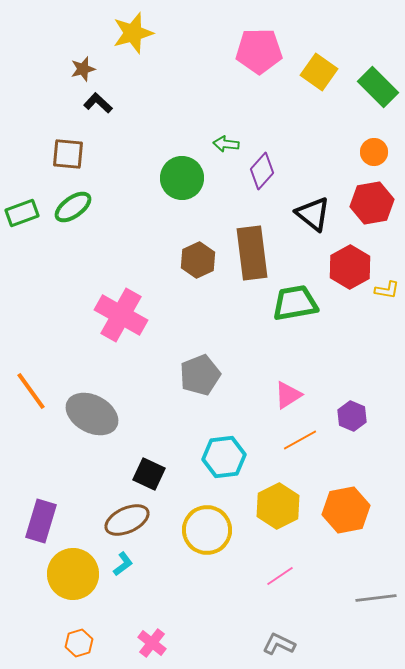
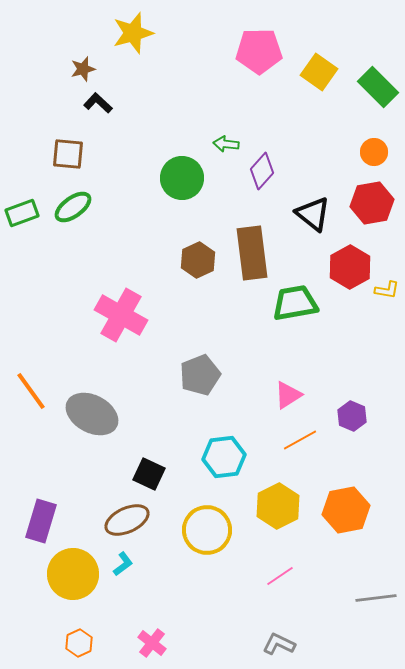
orange hexagon at (79, 643): rotated 8 degrees counterclockwise
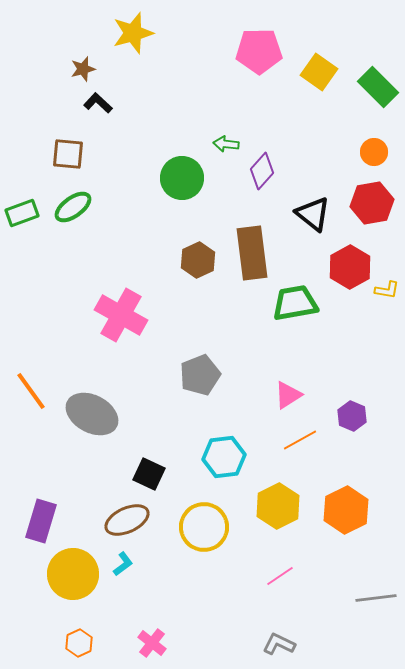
orange hexagon at (346, 510): rotated 15 degrees counterclockwise
yellow circle at (207, 530): moved 3 px left, 3 px up
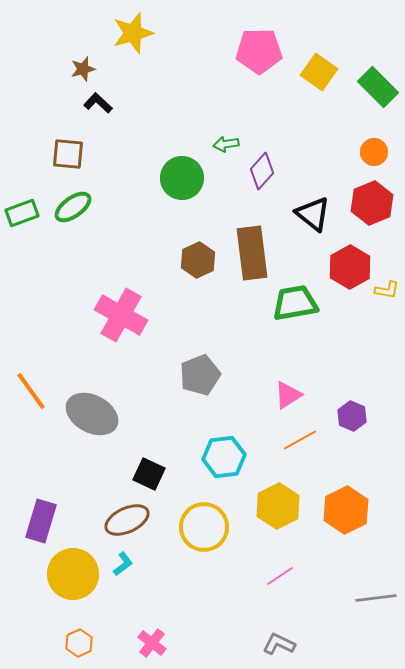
green arrow at (226, 144): rotated 15 degrees counterclockwise
red hexagon at (372, 203): rotated 12 degrees counterclockwise
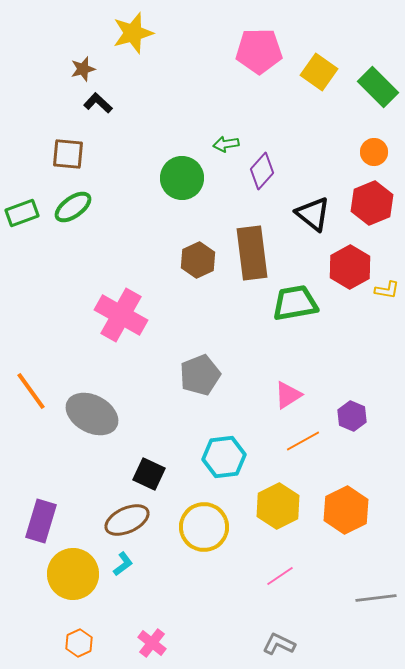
orange line at (300, 440): moved 3 px right, 1 px down
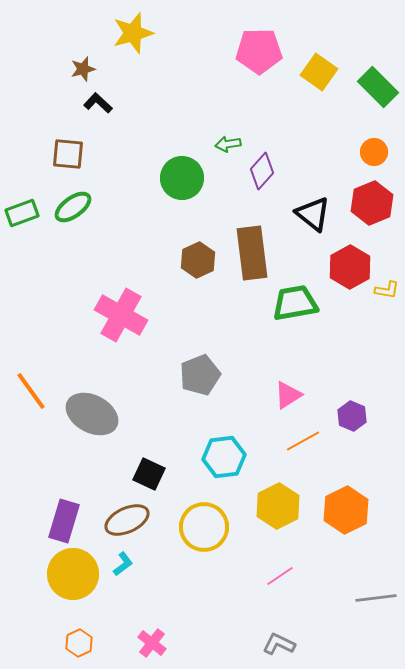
green arrow at (226, 144): moved 2 px right
purple rectangle at (41, 521): moved 23 px right
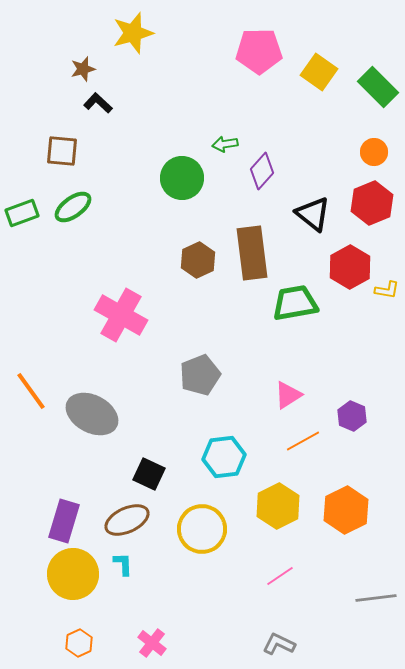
green arrow at (228, 144): moved 3 px left
brown square at (68, 154): moved 6 px left, 3 px up
yellow circle at (204, 527): moved 2 px left, 2 px down
cyan L-shape at (123, 564): rotated 55 degrees counterclockwise
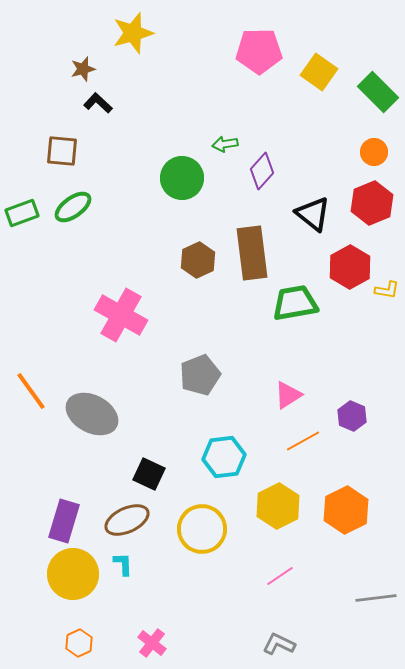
green rectangle at (378, 87): moved 5 px down
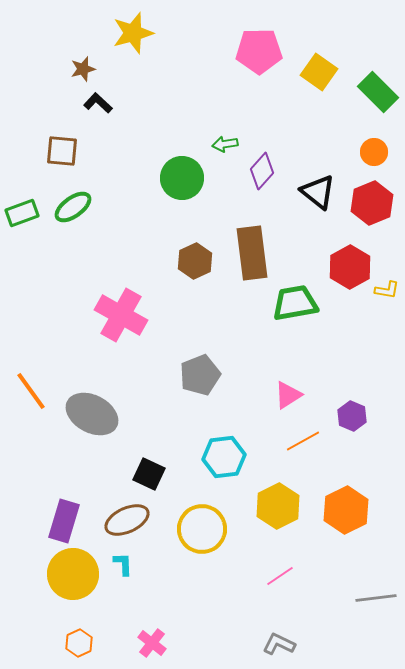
black triangle at (313, 214): moved 5 px right, 22 px up
brown hexagon at (198, 260): moved 3 px left, 1 px down
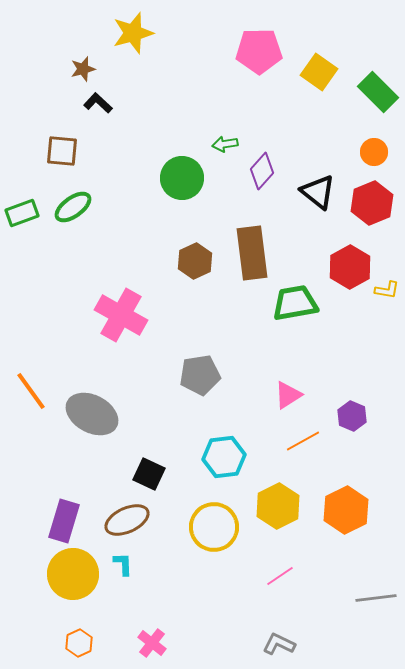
gray pentagon at (200, 375): rotated 12 degrees clockwise
yellow circle at (202, 529): moved 12 px right, 2 px up
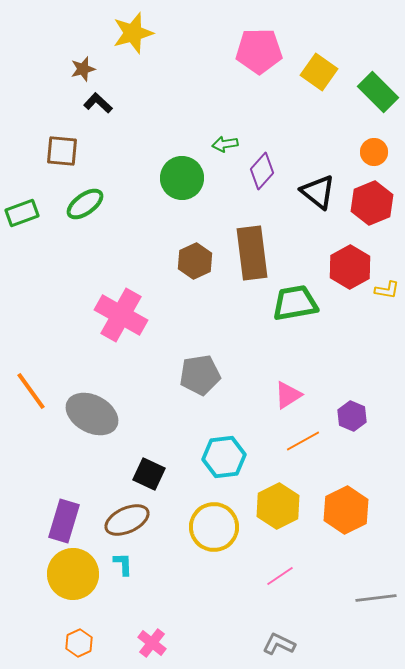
green ellipse at (73, 207): moved 12 px right, 3 px up
